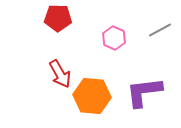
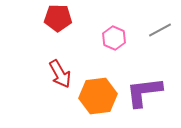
orange hexagon: moved 6 px right; rotated 12 degrees counterclockwise
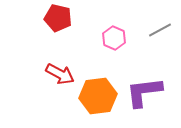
red pentagon: rotated 12 degrees clockwise
red arrow: rotated 32 degrees counterclockwise
